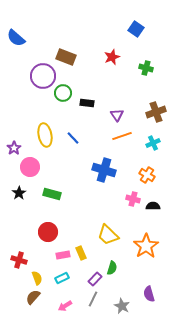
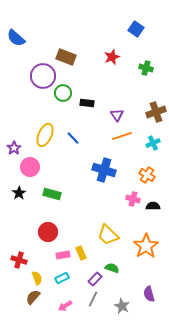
yellow ellipse: rotated 35 degrees clockwise
green semicircle: rotated 88 degrees counterclockwise
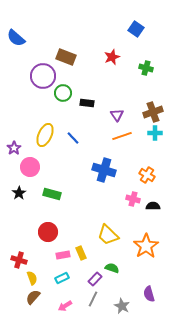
brown cross: moved 3 px left
cyan cross: moved 2 px right, 10 px up; rotated 24 degrees clockwise
yellow semicircle: moved 5 px left
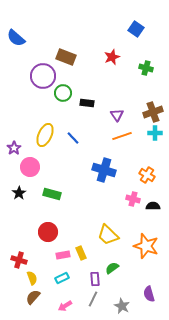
orange star: rotated 20 degrees counterclockwise
green semicircle: rotated 56 degrees counterclockwise
purple rectangle: rotated 48 degrees counterclockwise
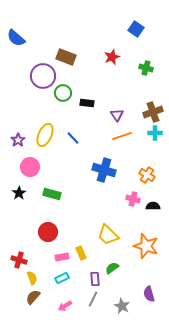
purple star: moved 4 px right, 8 px up
pink rectangle: moved 1 px left, 2 px down
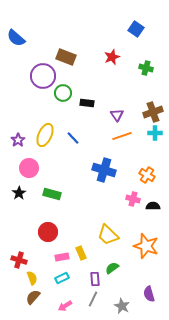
pink circle: moved 1 px left, 1 px down
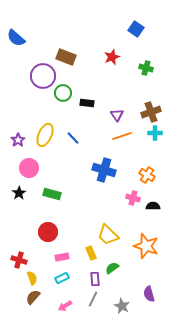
brown cross: moved 2 px left
pink cross: moved 1 px up
yellow rectangle: moved 10 px right
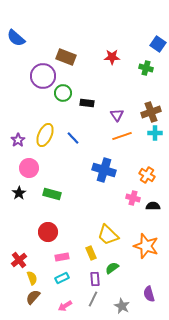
blue square: moved 22 px right, 15 px down
red star: rotated 21 degrees clockwise
red cross: rotated 35 degrees clockwise
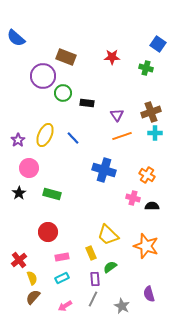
black semicircle: moved 1 px left
green semicircle: moved 2 px left, 1 px up
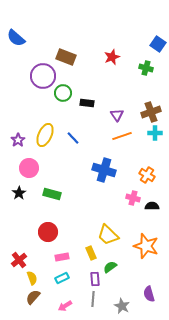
red star: rotated 21 degrees counterclockwise
gray line: rotated 21 degrees counterclockwise
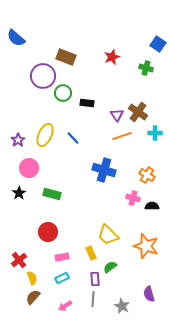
brown cross: moved 13 px left; rotated 36 degrees counterclockwise
